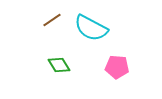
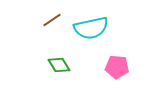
cyan semicircle: rotated 40 degrees counterclockwise
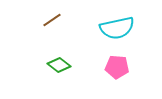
cyan semicircle: moved 26 px right
green diamond: rotated 20 degrees counterclockwise
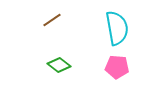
cyan semicircle: rotated 88 degrees counterclockwise
